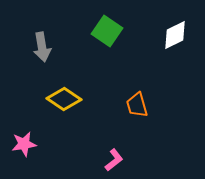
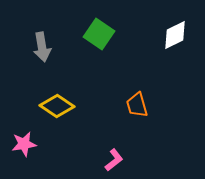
green square: moved 8 px left, 3 px down
yellow diamond: moved 7 px left, 7 px down
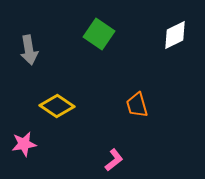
gray arrow: moved 13 px left, 3 px down
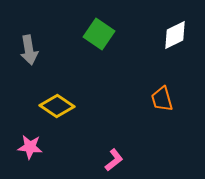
orange trapezoid: moved 25 px right, 6 px up
pink star: moved 6 px right, 3 px down; rotated 15 degrees clockwise
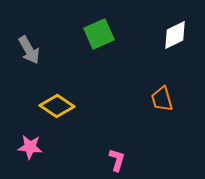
green square: rotated 32 degrees clockwise
gray arrow: rotated 20 degrees counterclockwise
pink L-shape: moved 3 px right; rotated 35 degrees counterclockwise
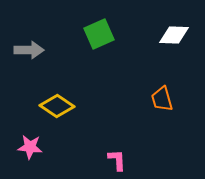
white diamond: moved 1 px left; rotated 28 degrees clockwise
gray arrow: rotated 60 degrees counterclockwise
pink L-shape: rotated 20 degrees counterclockwise
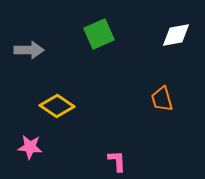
white diamond: moved 2 px right; rotated 12 degrees counterclockwise
pink L-shape: moved 1 px down
